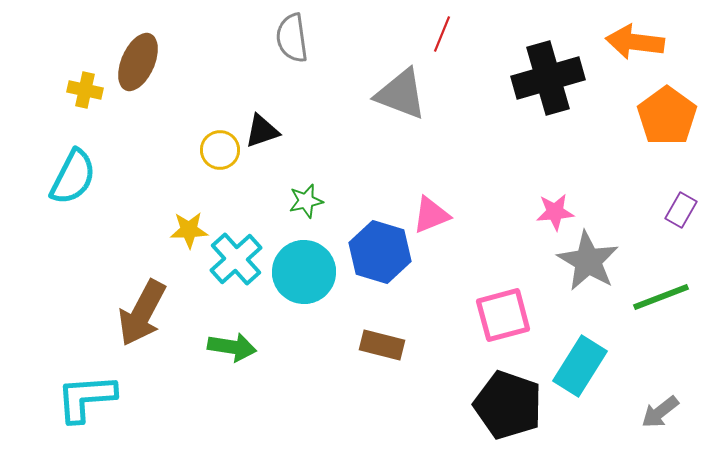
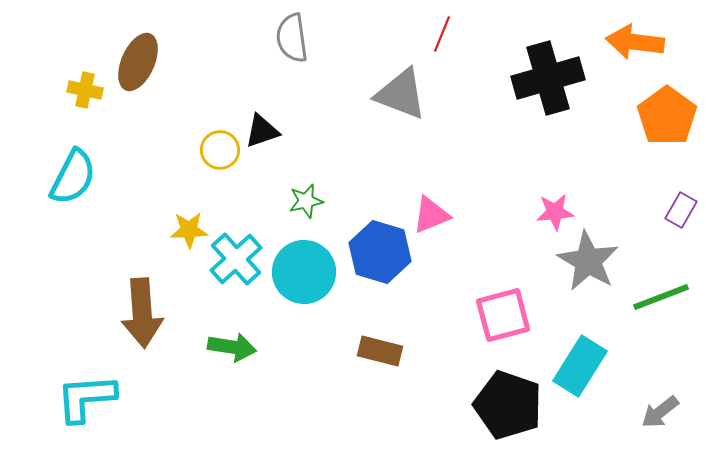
brown arrow: rotated 32 degrees counterclockwise
brown rectangle: moved 2 px left, 6 px down
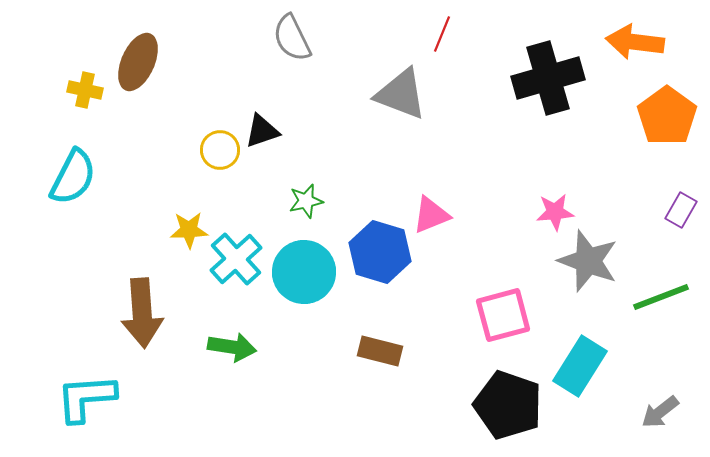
gray semicircle: rotated 18 degrees counterclockwise
gray star: rotated 10 degrees counterclockwise
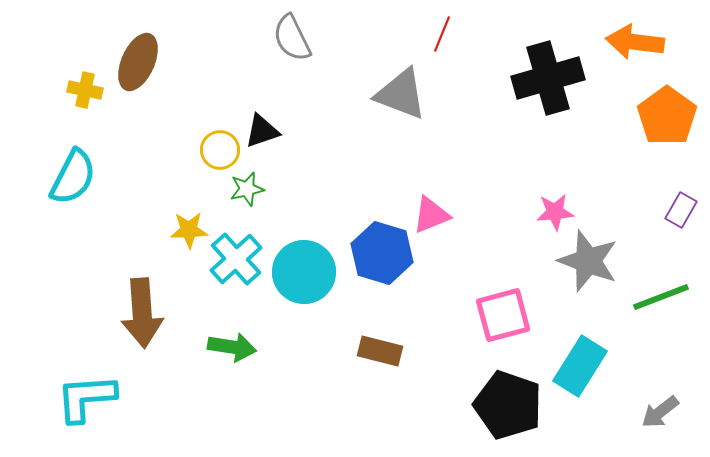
green star: moved 59 px left, 12 px up
blue hexagon: moved 2 px right, 1 px down
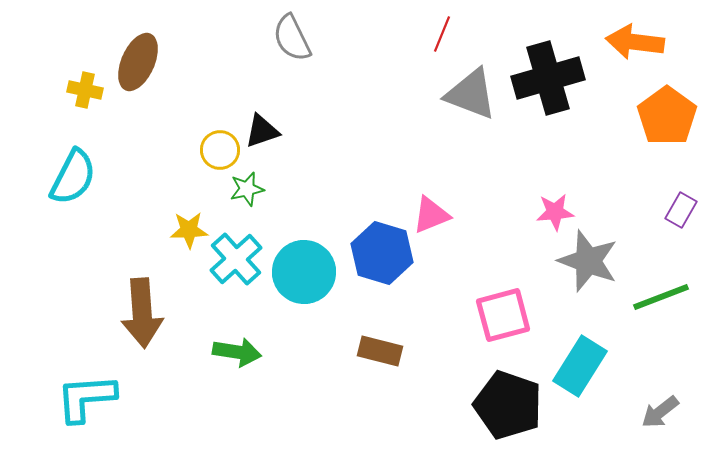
gray triangle: moved 70 px right
green arrow: moved 5 px right, 5 px down
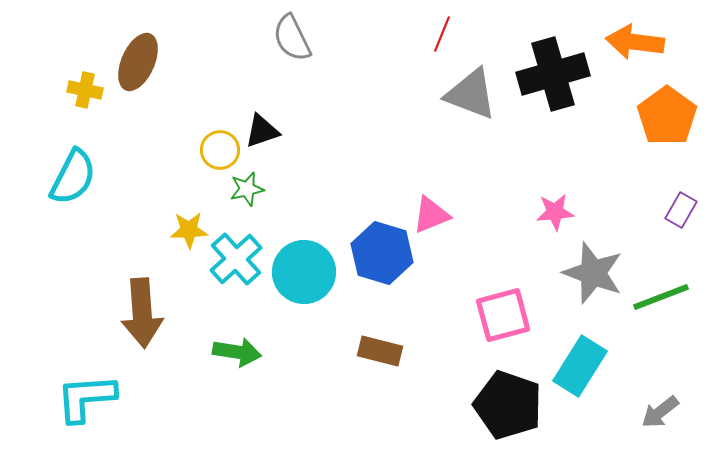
black cross: moved 5 px right, 4 px up
gray star: moved 5 px right, 12 px down
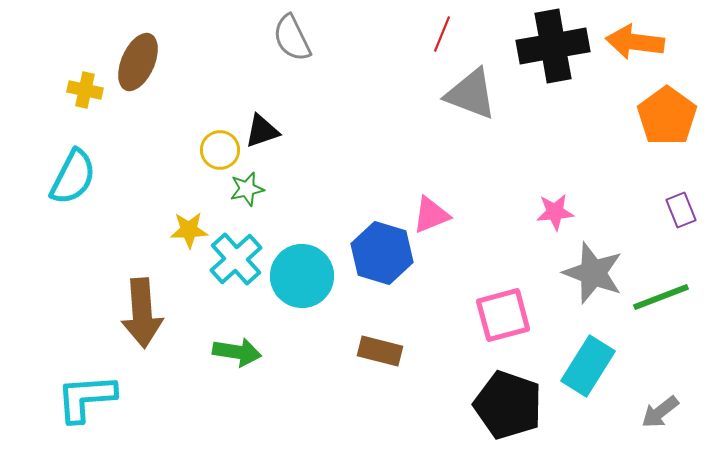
black cross: moved 28 px up; rotated 6 degrees clockwise
purple rectangle: rotated 52 degrees counterclockwise
cyan circle: moved 2 px left, 4 px down
cyan rectangle: moved 8 px right
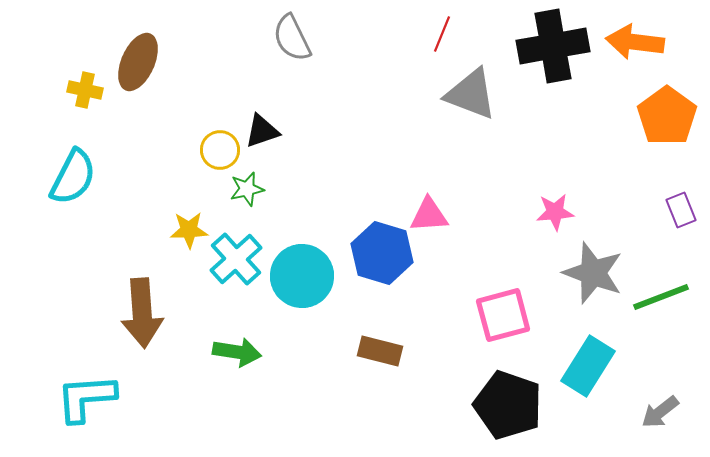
pink triangle: moved 2 px left; rotated 18 degrees clockwise
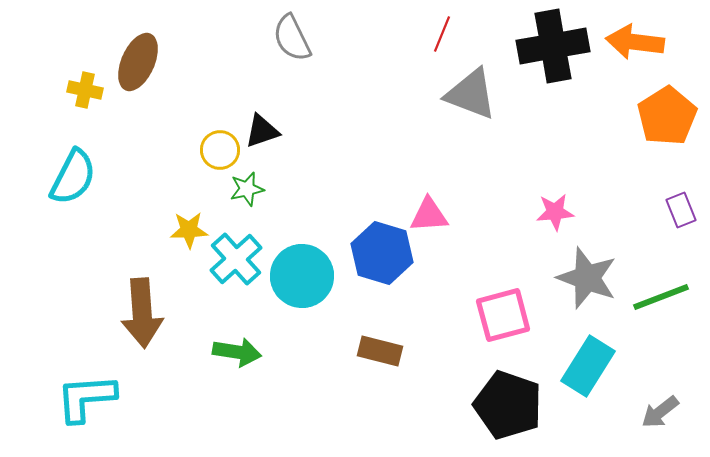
orange pentagon: rotated 4 degrees clockwise
gray star: moved 6 px left, 5 px down
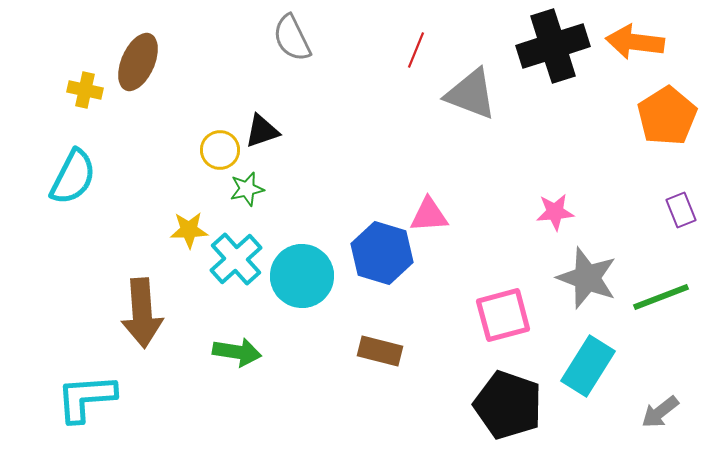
red line: moved 26 px left, 16 px down
black cross: rotated 8 degrees counterclockwise
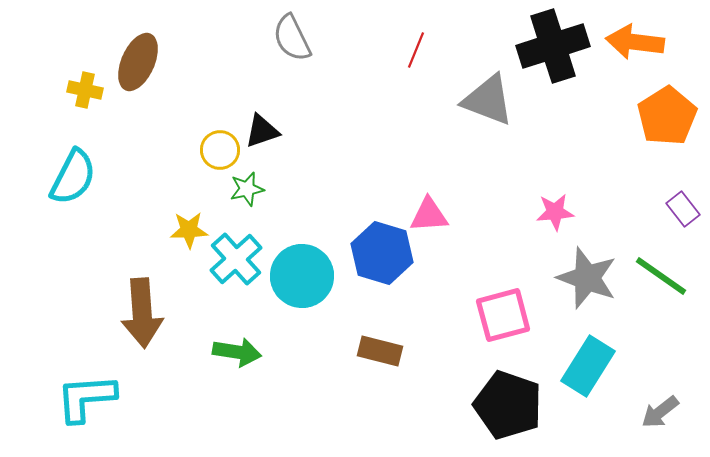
gray triangle: moved 17 px right, 6 px down
purple rectangle: moved 2 px right, 1 px up; rotated 16 degrees counterclockwise
green line: moved 21 px up; rotated 56 degrees clockwise
